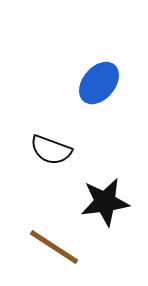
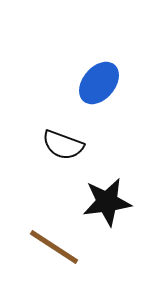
black semicircle: moved 12 px right, 5 px up
black star: moved 2 px right
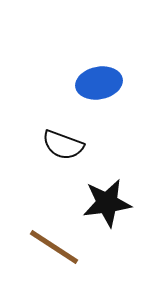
blue ellipse: rotated 39 degrees clockwise
black star: moved 1 px down
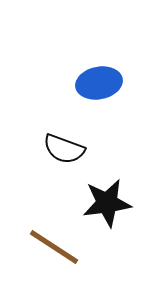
black semicircle: moved 1 px right, 4 px down
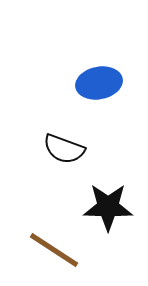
black star: moved 1 px right, 4 px down; rotated 9 degrees clockwise
brown line: moved 3 px down
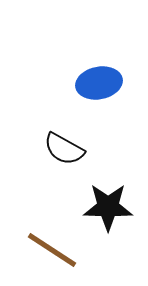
black semicircle: rotated 9 degrees clockwise
brown line: moved 2 px left
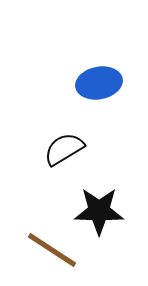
black semicircle: rotated 120 degrees clockwise
black star: moved 9 px left, 4 px down
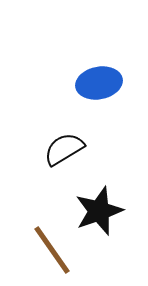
black star: rotated 21 degrees counterclockwise
brown line: rotated 22 degrees clockwise
